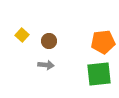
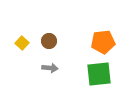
yellow square: moved 8 px down
gray arrow: moved 4 px right, 3 px down
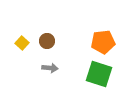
brown circle: moved 2 px left
green square: rotated 24 degrees clockwise
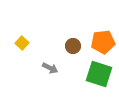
brown circle: moved 26 px right, 5 px down
gray arrow: rotated 21 degrees clockwise
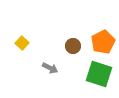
orange pentagon: rotated 20 degrees counterclockwise
